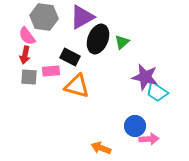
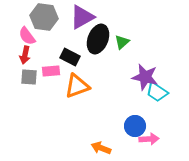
orange triangle: rotated 36 degrees counterclockwise
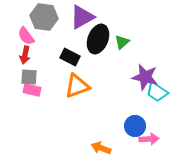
pink semicircle: moved 1 px left
pink rectangle: moved 19 px left, 19 px down; rotated 18 degrees clockwise
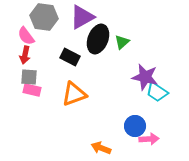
orange triangle: moved 3 px left, 8 px down
